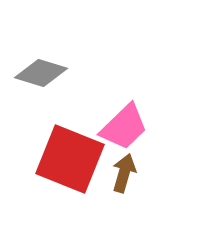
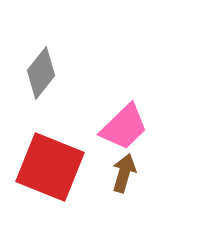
gray diamond: rotated 69 degrees counterclockwise
red square: moved 20 px left, 8 px down
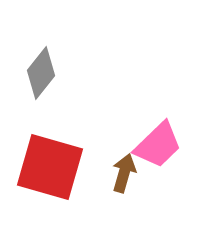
pink trapezoid: moved 34 px right, 18 px down
red square: rotated 6 degrees counterclockwise
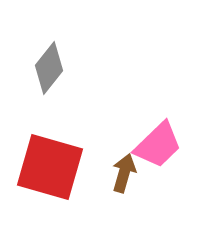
gray diamond: moved 8 px right, 5 px up
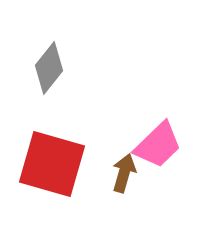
red square: moved 2 px right, 3 px up
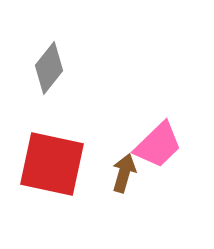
red square: rotated 4 degrees counterclockwise
